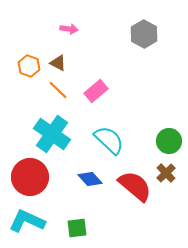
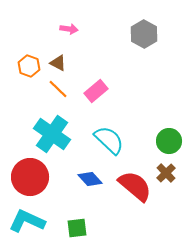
orange line: moved 1 px up
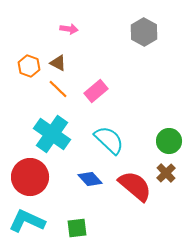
gray hexagon: moved 2 px up
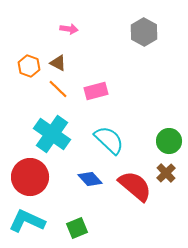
pink rectangle: rotated 25 degrees clockwise
green square: rotated 15 degrees counterclockwise
